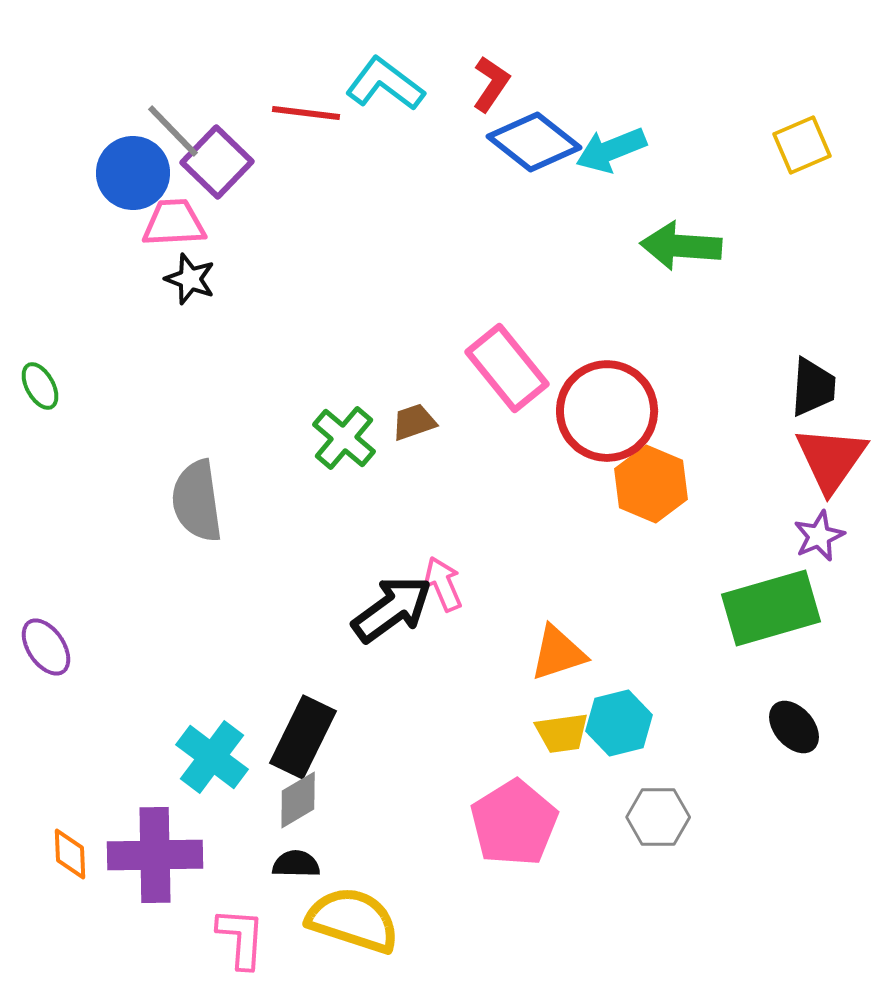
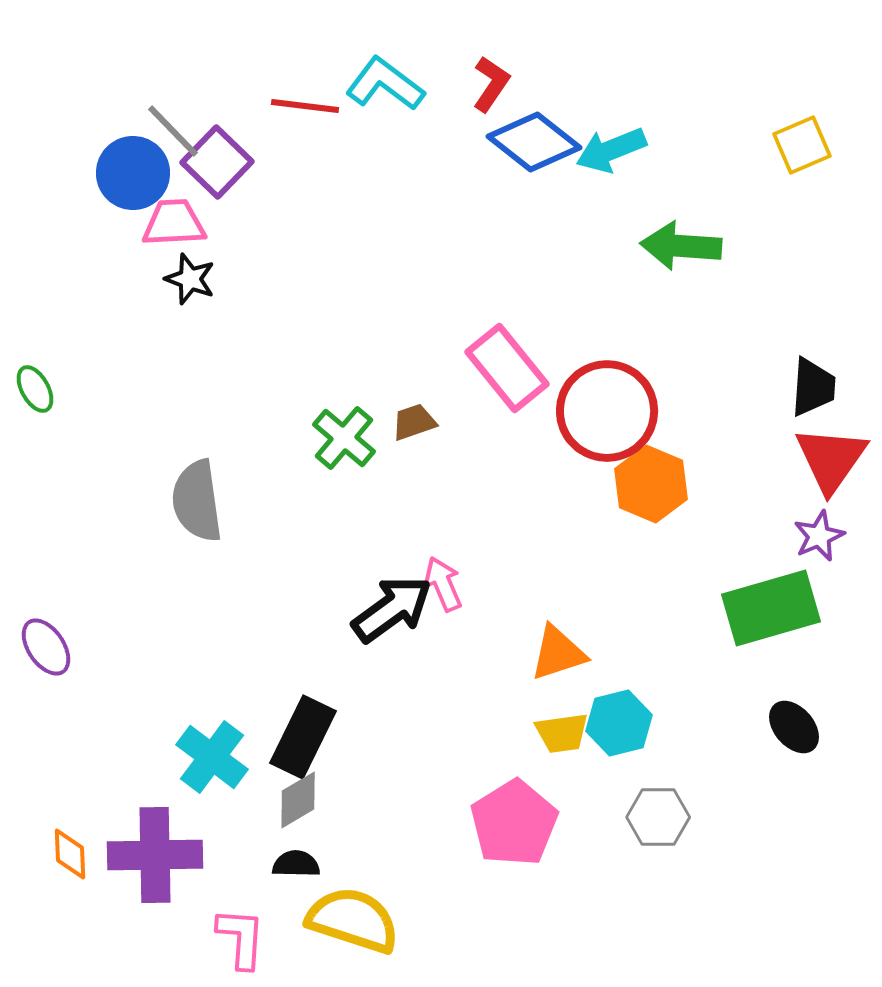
red line: moved 1 px left, 7 px up
green ellipse: moved 5 px left, 3 px down
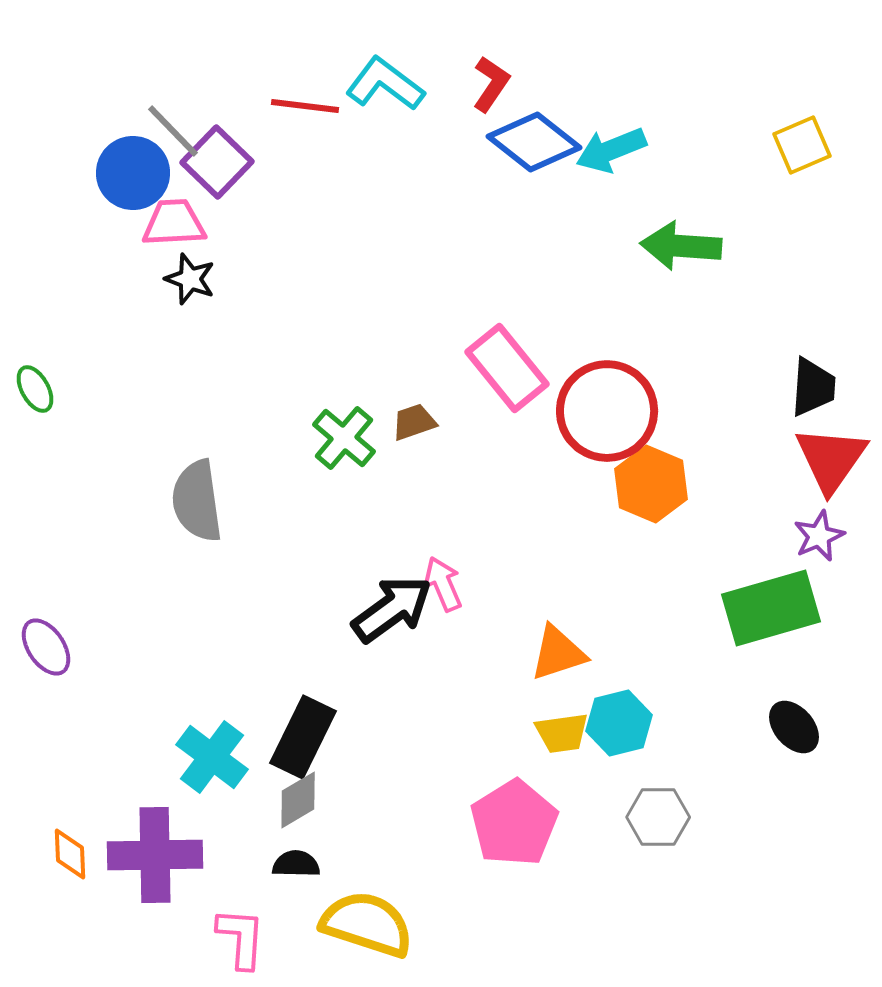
yellow semicircle: moved 14 px right, 4 px down
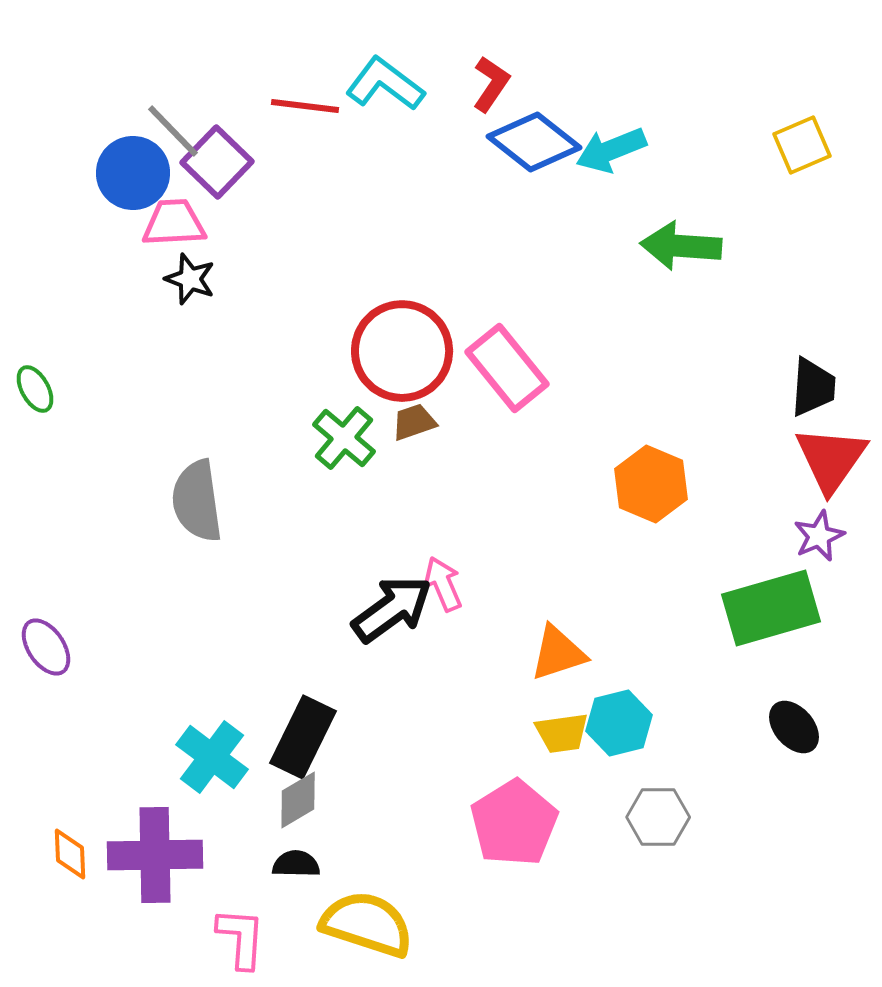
red circle: moved 205 px left, 60 px up
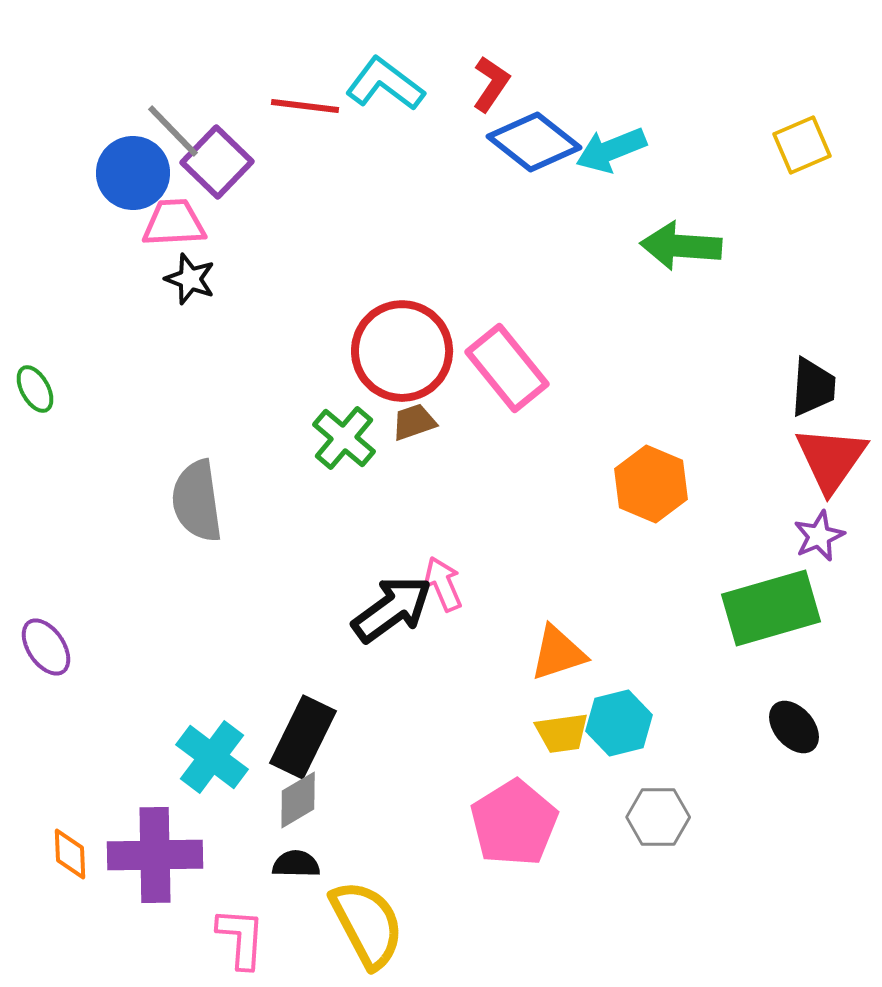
yellow semicircle: rotated 44 degrees clockwise
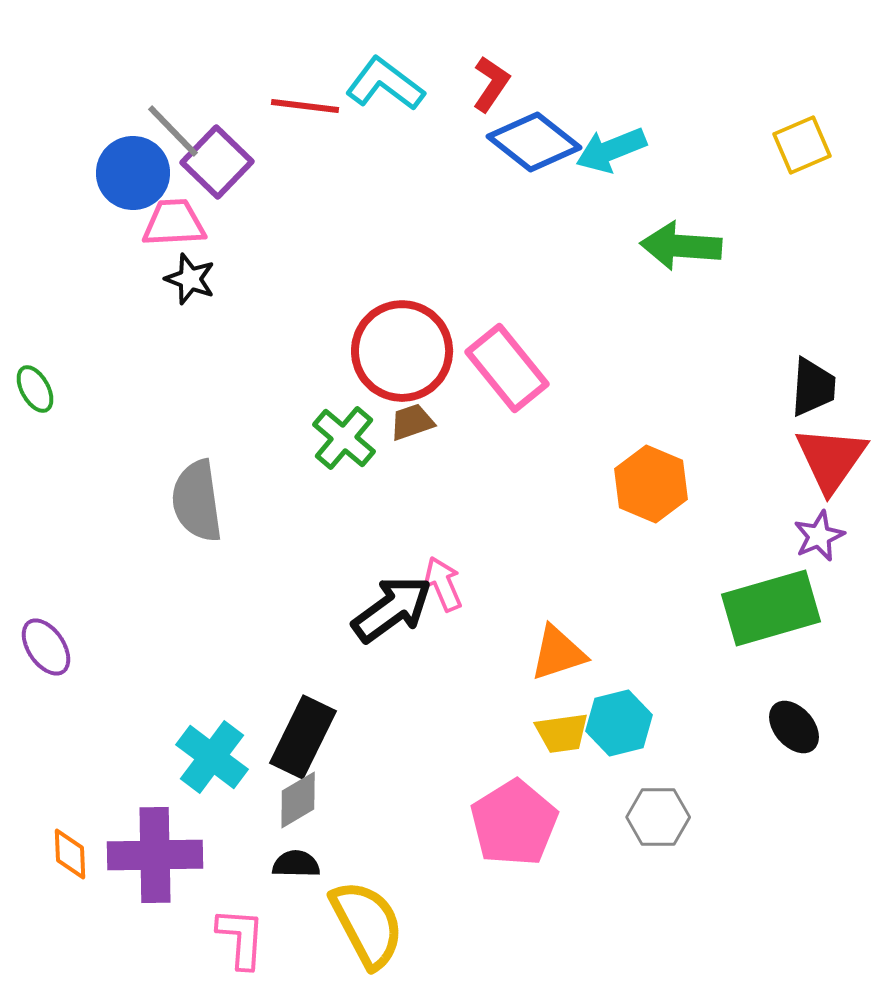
brown trapezoid: moved 2 px left
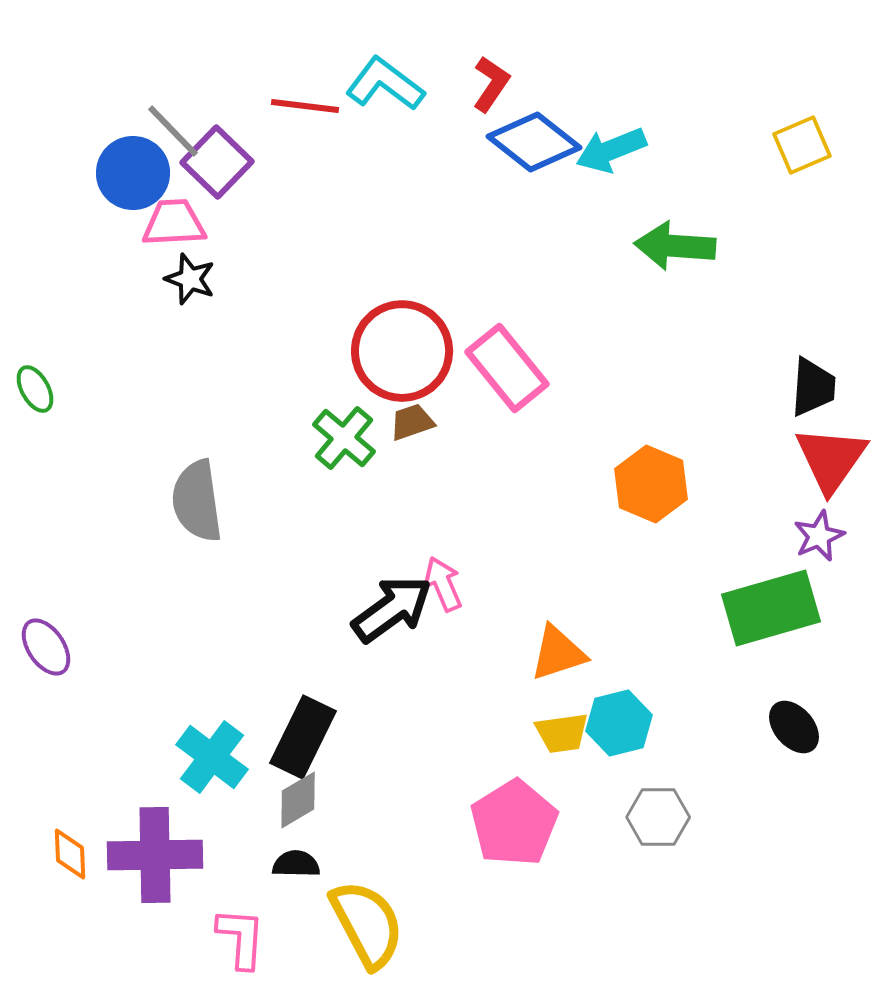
green arrow: moved 6 px left
